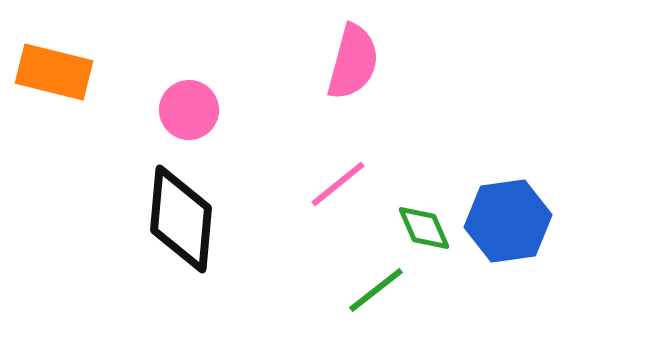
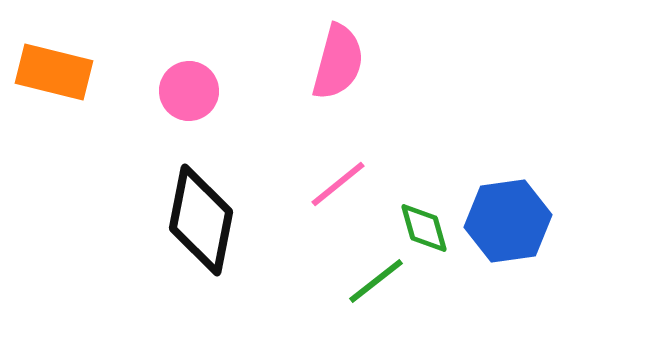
pink semicircle: moved 15 px left
pink circle: moved 19 px up
black diamond: moved 20 px right, 1 px down; rotated 6 degrees clockwise
green diamond: rotated 8 degrees clockwise
green line: moved 9 px up
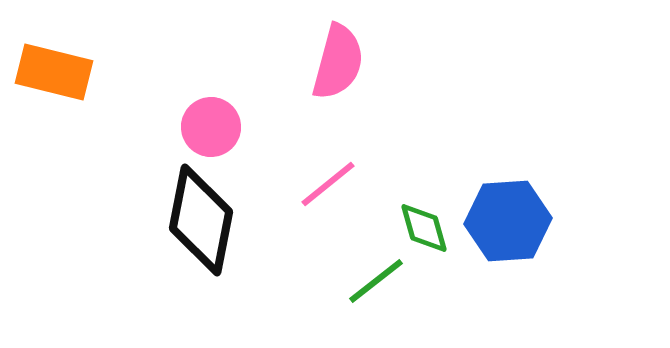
pink circle: moved 22 px right, 36 px down
pink line: moved 10 px left
blue hexagon: rotated 4 degrees clockwise
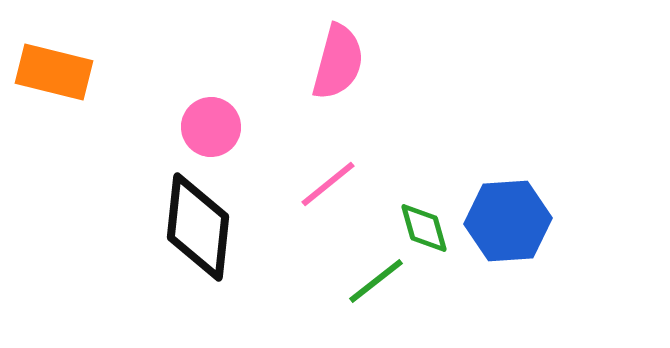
black diamond: moved 3 px left, 7 px down; rotated 5 degrees counterclockwise
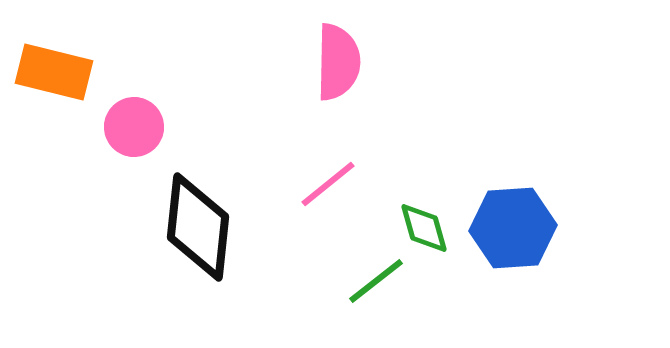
pink semicircle: rotated 14 degrees counterclockwise
pink circle: moved 77 px left
blue hexagon: moved 5 px right, 7 px down
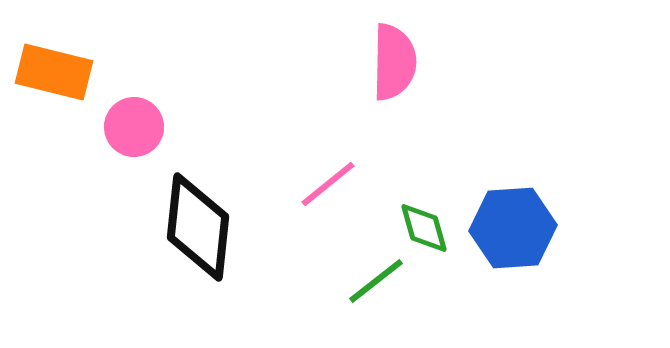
pink semicircle: moved 56 px right
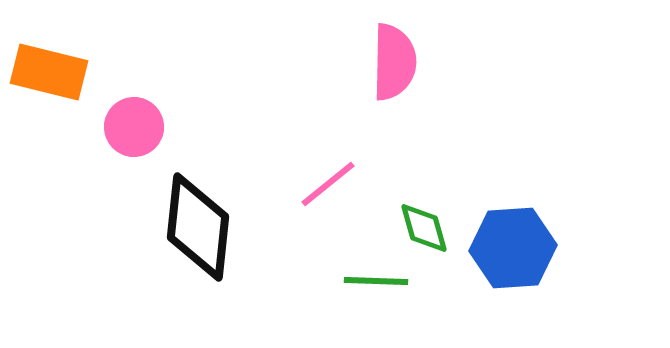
orange rectangle: moved 5 px left
blue hexagon: moved 20 px down
green line: rotated 40 degrees clockwise
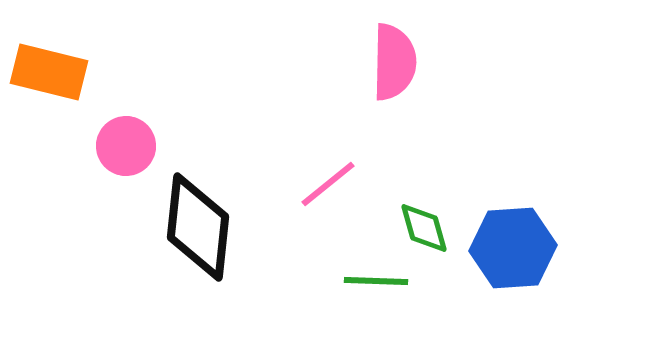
pink circle: moved 8 px left, 19 px down
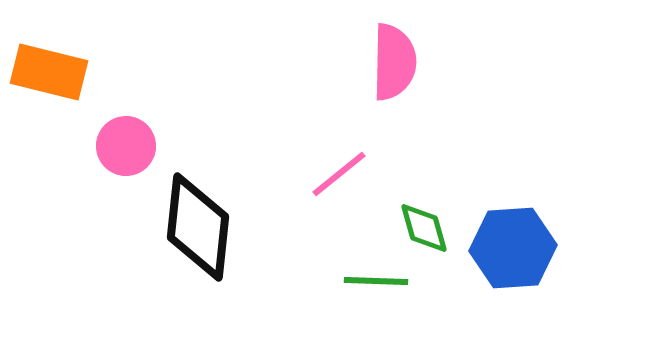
pink line: moved 11 px right, 10 px up
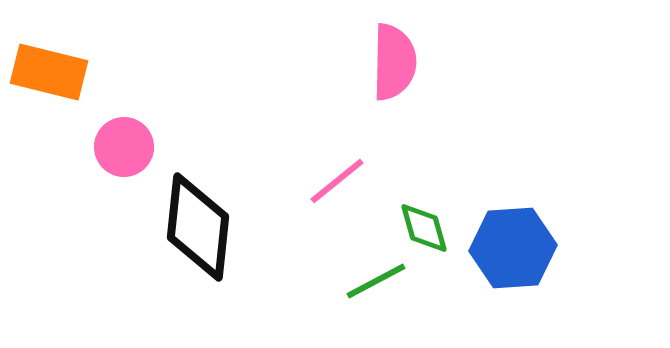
pink circle: moved 2 px left, 1 px down
pink line: moved 2 px left, 7 px down
green line: rotated 30 degrees counterclockwise
